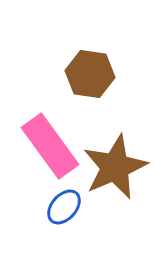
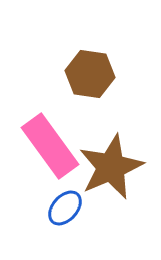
brown star: moved 4 px left
blue ellipse: moved 1 px right, 1 px down
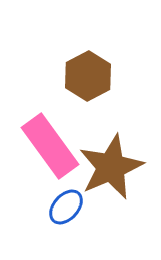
brown hexagon: moved 2 px left, 2 px down; rotated 24 degrees clockwise
blue ellipse: moved 1 px right, 1 px up
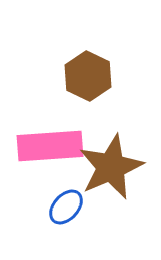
brown hexagon: rotated 6 degrees counterclockwise
pink rectangle: rotated 58 degrees counterclockwise
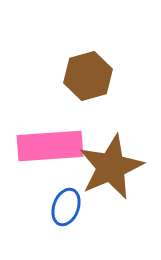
brown hexagon: rotated 18 degrees clockwise
blue ellipse: rotated 21 degrees counterclockwise
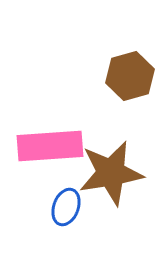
brown hexagon: moved 42 px right
brown star: moved 6 px down; rotated 14 degrees clockwise
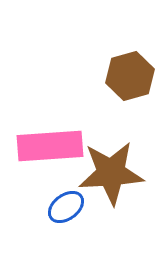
brown star: rotated 6 degrees clockwise
blue ellipse: rotated 33 degrees clockwise
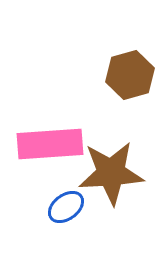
brown hexagon: moved 1 px up
pink rectangle: moved 2 px up
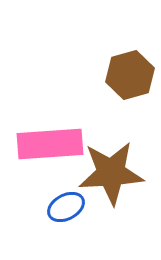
blue ellipse: rotated 9 degrees clockwise
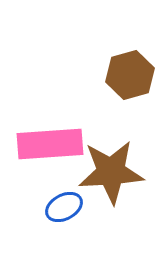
brown star: moved 1 px up
blue ellipse: moved 2 px left
